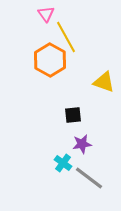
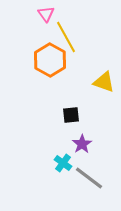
black square: moved 2 px left
purple star: rotated 24 degrees counterclockwise
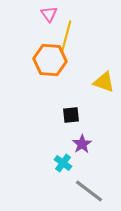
pink triangle: moved 3 px right
yellow line: rotated 44 degrees clockwise
orange hexagon: rotated 24 degrees counterclockwise
gray line: moved 13 px down
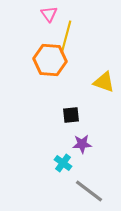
purple star: rotated 30 degrees clockwise
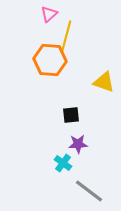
pink triangle: rotated 24 degrees clockwise
purple star: moved 4 px left
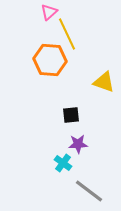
pink triangle: moved 2 px up
yellow line: moved 1 px right, 3 px up; rotated 40 degrees counterclockwise
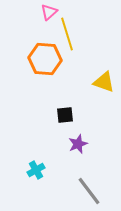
yellow line: rotated 8 degrees clockwise
orange hexagon: moved 5 px left, 1 px up
black square: moved 6 px left
purple star: rotated 18 degrees counterclockwise
cyan cross: moved 27 px left, 7 px down; rotated 24 degrees clockwise
gray line: rotated 16 degrees clockwise
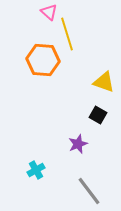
pink triangle: rotated 36 degrees counterclockwise
orange hexagon: moved 2 px left, 1 px down
black square: moved 33 px right; rotated 36 degrees clockwise
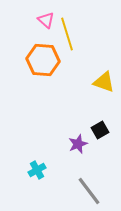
pink triangle: moved 3 px left, 8 px down
black square: moved 2 px right, 15 px down; rotated 30 degrees clockwise
cyan cross: moved 1 px right
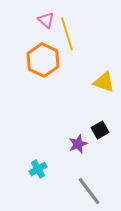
orange hexagon: rotated 20 degrees clockwise
cyan cross: moved 1 px right, 1 px up
